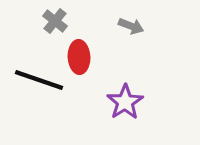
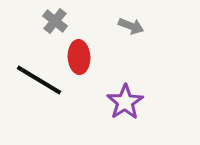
black line: rotated 12 degrees clockwise
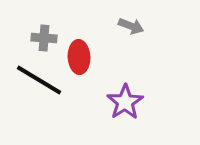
gray cross: moved 11 px left, 17 px down; rotated 35 degrees counterclockwise
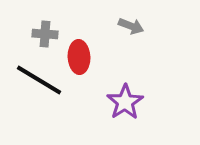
gray cross: moved 1 px right, 4 px up
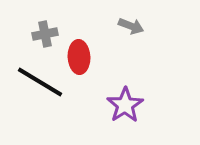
gray cross: rotated 15 degrees counterclockwise
black line: moved 1 px right, 2 px down
purple star: moved 3 px down
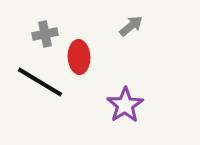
gray arrow: rotated 60 degrees counterclockwise
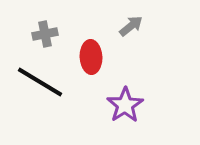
red ellipse: moved 12 px right
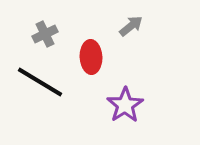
gray cross: rotated 15 degrees counterclockwise
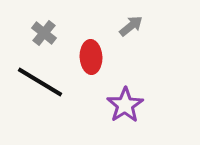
gray cross: moved 1 px left, 1 px up; rotated 25 degrees counterclockwise
